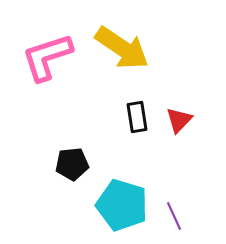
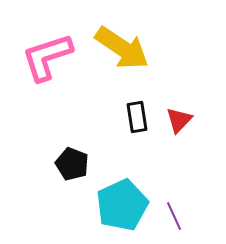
black pentagon: rotated 28 degrees clockwise
cyan pentagon: rotated 30 degrees clockwise
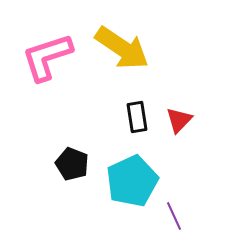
cyan pentagon: moved 10 px right, 24 px up
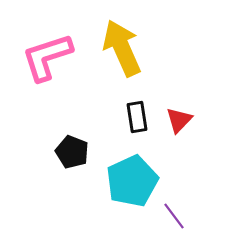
yellow arrow: rotated 148 degrees counterclockwise
black pentagon: moved 12 px up
purple line: rotated 12 degrees counterclockwise
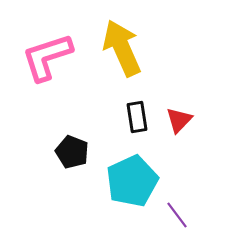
purple line: moved 3 px right, 1 px up
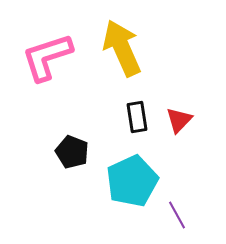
purple line: rotated 8 degrees clockwise
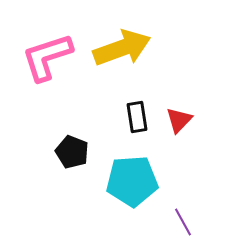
yellow arrow: rotated 94 degrees clockwise
cyan pentagon: rotated 21 degrees clockwise
purple line: moved 6 px right, 7 px down
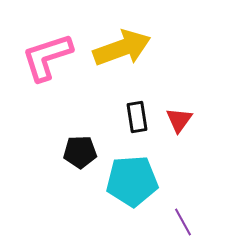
red triangle: rotated 8 degrees counterclockwise
black pentagon: moved 8 px right; rotated 24 degrees counterclockwise
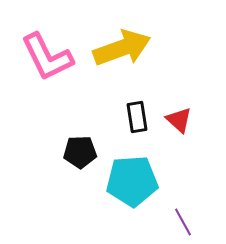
pink L-shape: rotated 98 degrees counterclockwise
red triangle: rotated 24 degrees counterclockwise
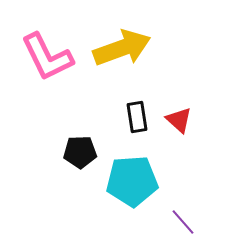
purple line: rotated 12 degrees counterclockwise
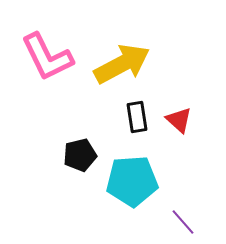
yellow arrow: moved 16 px down; rotated 8 degrees counterclockwise
black pentagon: moved 3 px down; rotated 12 degrees counterclockwise
